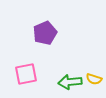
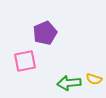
pink square: moved 1 px left, 13 px up
green arrow: moved 1 px left, 1 px down
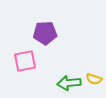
purple pentagon: rotated 20 degrees clockwise
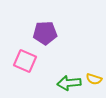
pink square: rotated 35 degrees clockwise
